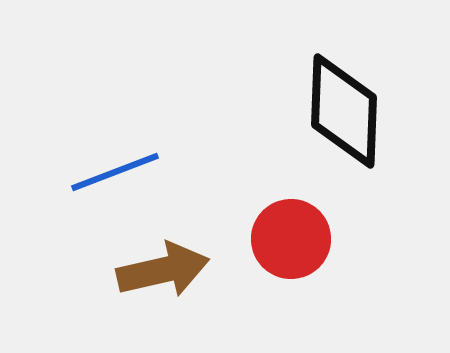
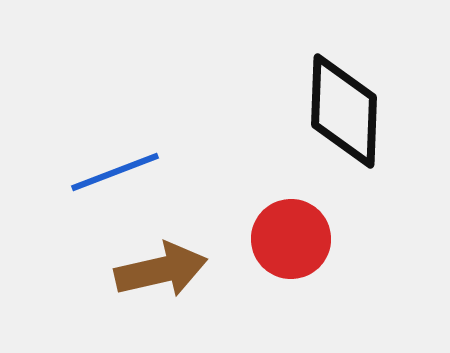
brown arrow: moved 2 px left
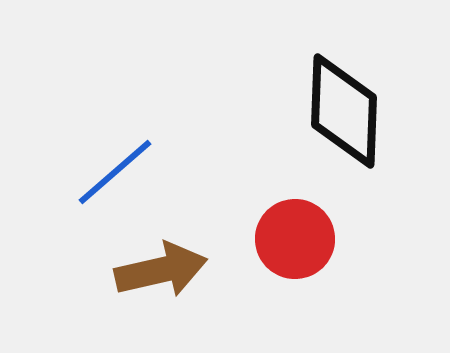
blue line: rotated 20 degrees counterclockwise
red circle: moved 4 px right
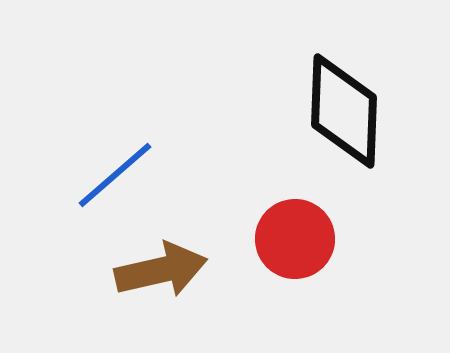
blue line: moved 3 px down
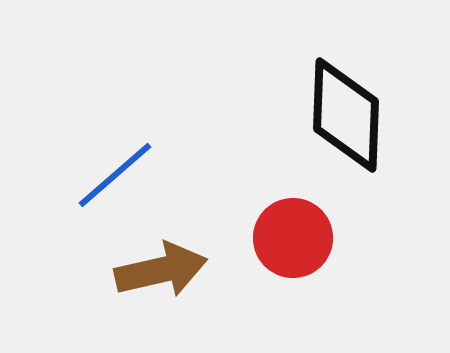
black diamond: moved 2 px right, 4 px down
red circle: moved 2 px left, 1 px up
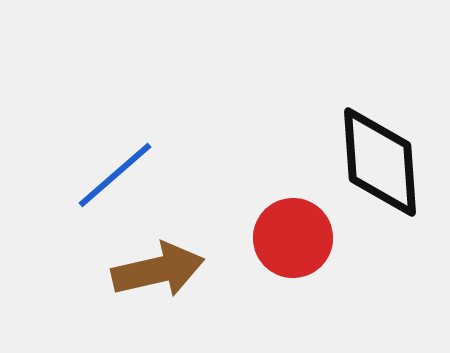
black diamond: moved 34 px right, 47 px down; rotated 6 degrees counterclockwise
brown arrow: moved 3 px left
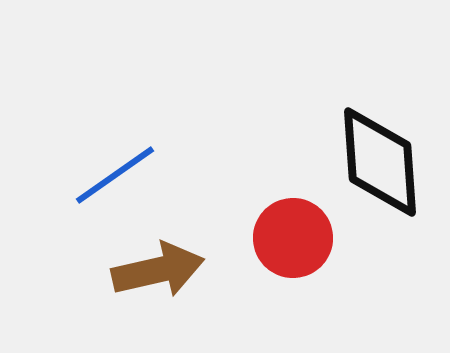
blue line: rotated 6 degrees clockwise
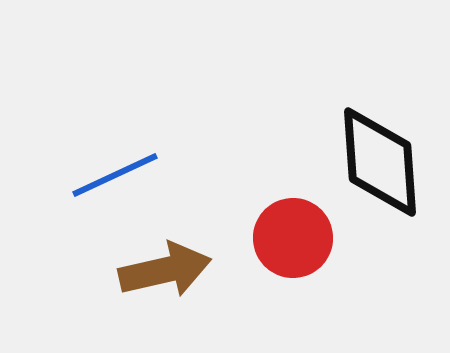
blue line: rotated 10 degrees clockwise
brown arrow: moved 7 px right
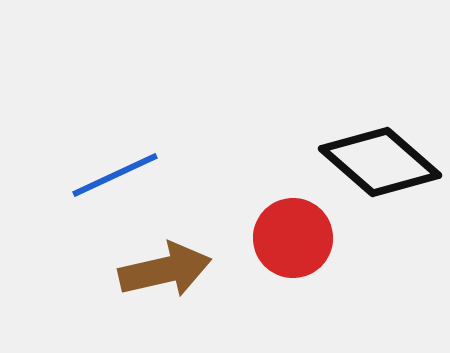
black diamond: rotated 45 degrees counterclockwise
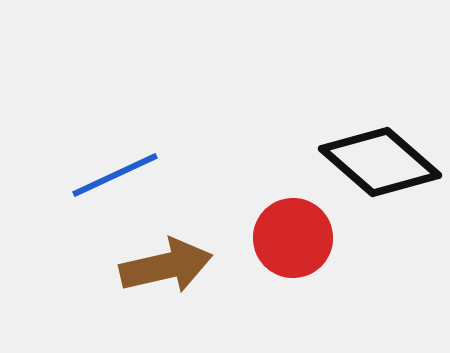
brown arrow: moved 1 px right, 4 px up
